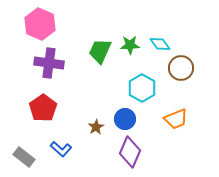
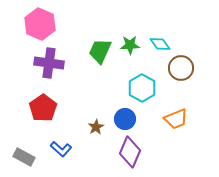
gray rectangle: rotated 10 degrees counterclockwise
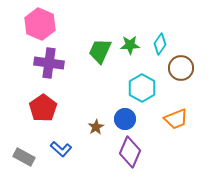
cyan diamond: rotated 70 degrees clockwise
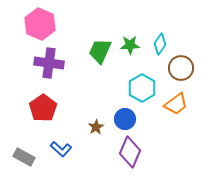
orange trapezoid: moved 15 px up; rotated 15 degrees counterclockwise
